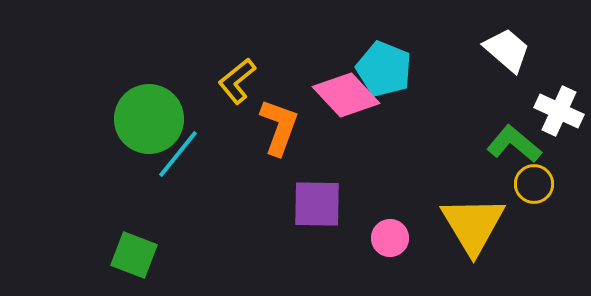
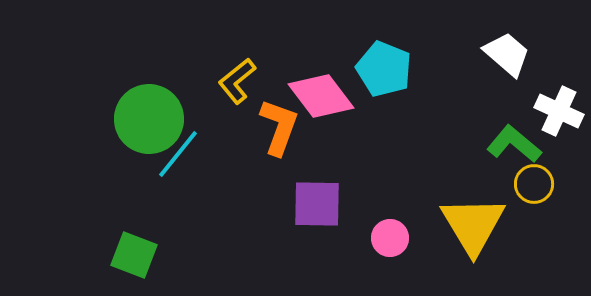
white trapezoid: moved 4 px down
pink diamond: moved 25 px left, 1 px down; rotated 6 degrees clockwise
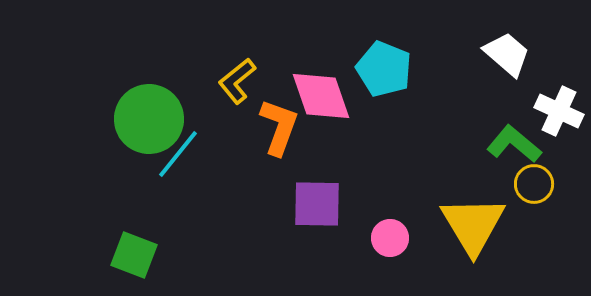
pink diamond: rotated 18 degrees clockwise
